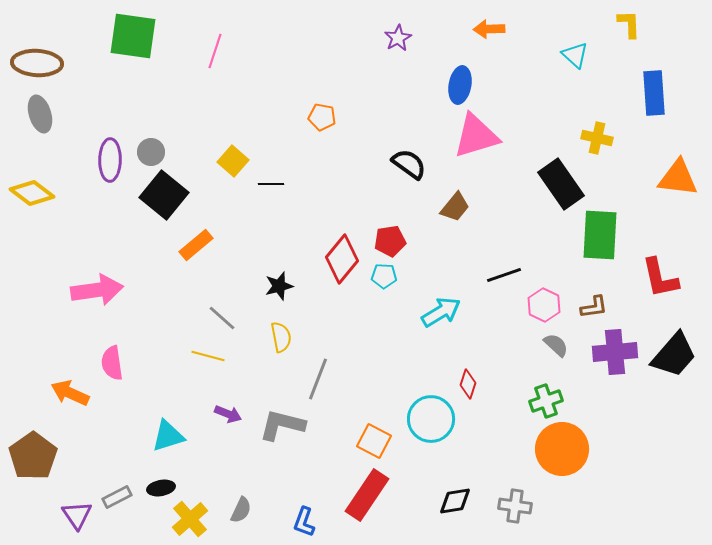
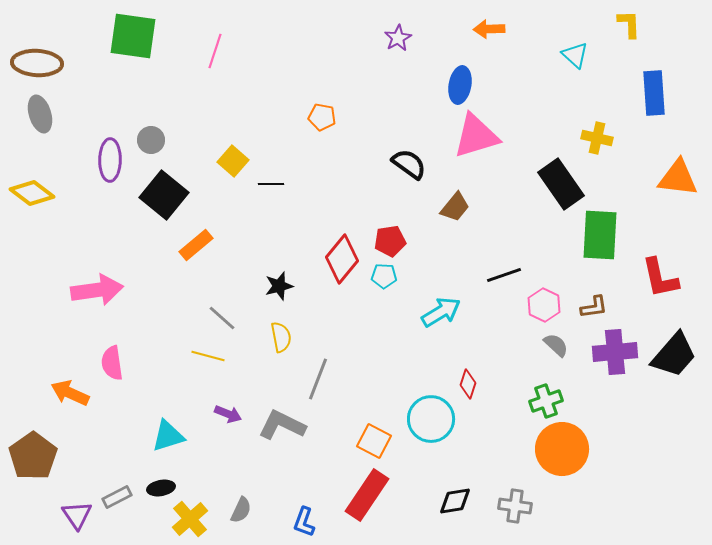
gray circle at (151, 152): moved 12 px up
gray L-shape at (282, 425): rotated 12 degrees clockwise
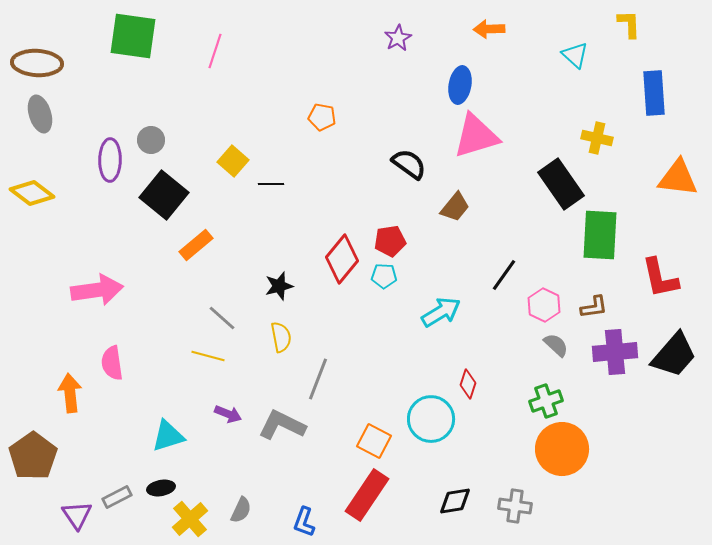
black line at (504, 275): rotated 36 degrees counterclockwise
orange arrow at (70, 393): rotated 60 degrees clockwise
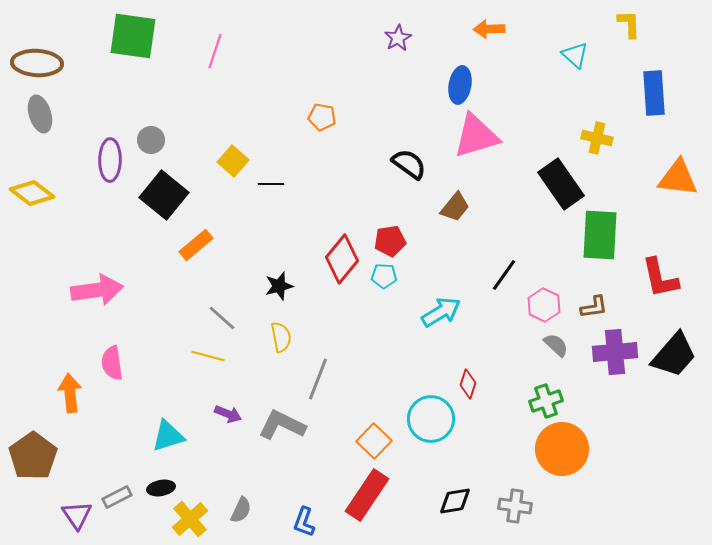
orange square at (374, 441): rotated 16 degrees clockwise
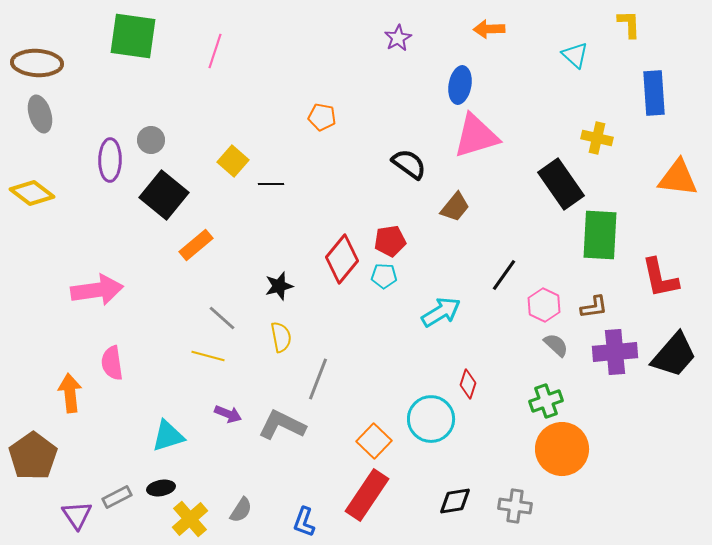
gray semicircle at (241, 510): rotated 8 degrees clockwise
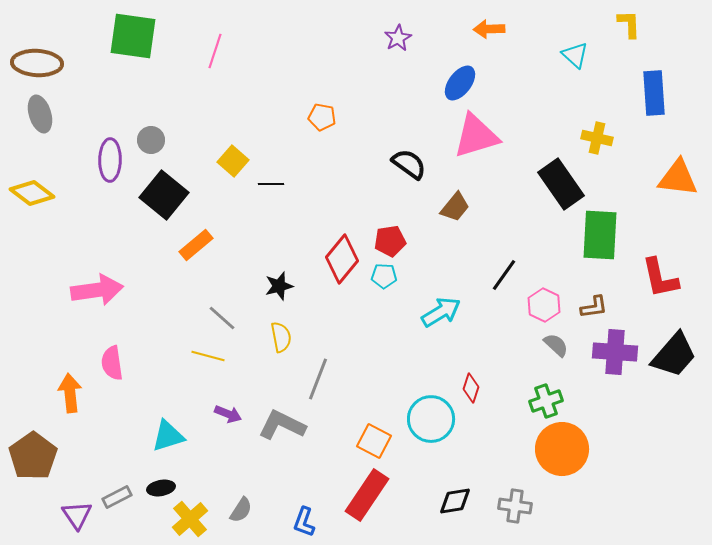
blue ellipse at (460, 85): moved 2 px up; rotated 27 degrees clockwise
purple cross at (615, 352): rotated 9 degrees clockwise
red diamond at (468, 384): moved 3 px right, 4 px down
orange square at (374, 441): rotated 16 degrees counterclockwise
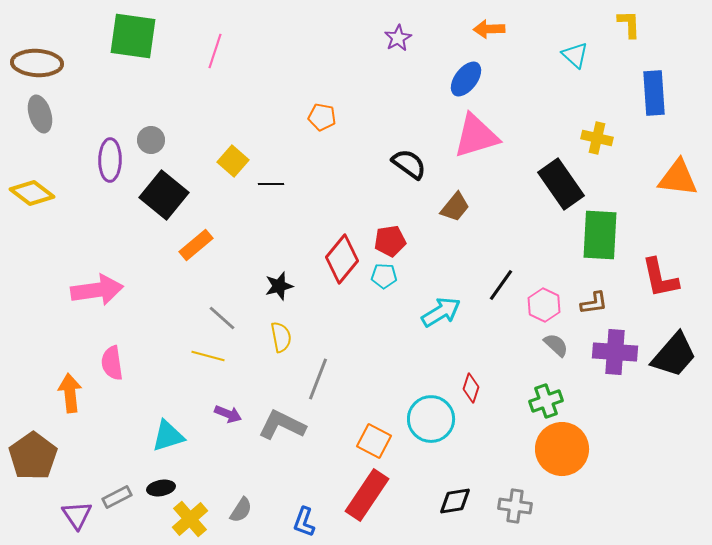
blue ellipse at (460, 83): moved 6 px right, 4 px up
black line at (504, 275): moved 3 px left, 10 px down
brown L-shape at (594, 307): moved 4 px up
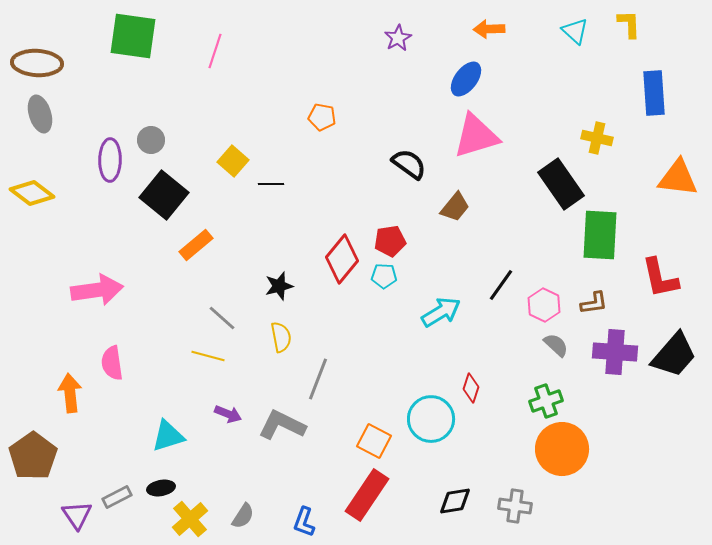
cyan triangle at (575, 55): moved 24 px up
gray semicircle at (241, 510): moved 2 px right, 6 px down
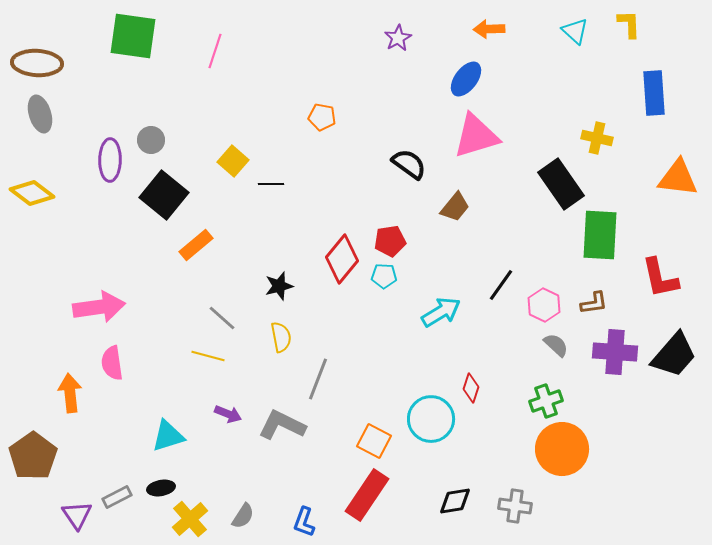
pink arrow at (97, 290): moved 2 px right, 17 px down
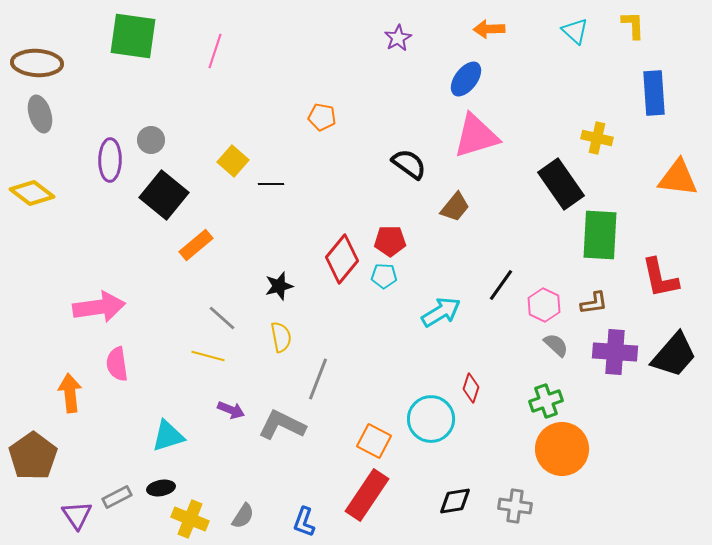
yellow L-shape at (629, 24): moved 4 px right, 1 px down
red pentagon at (390, 241): rotated 8 degrees clockwise
pink semicircle at (112, 363): moved 5 px right, 1 px down
purple arrow at (228, 414): moved 3 px right, 4 px up
yellow cross at (190, 519): rotated 27 degrees counterclockwise
